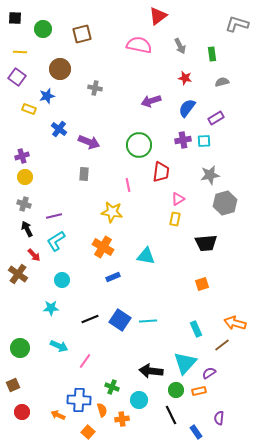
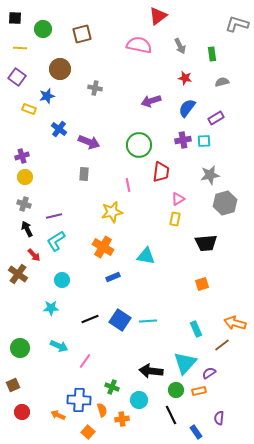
yellow line at (20, 52): moved 4 px up
yellow star at (112, 212): rotated 20 degrees counterclockwise
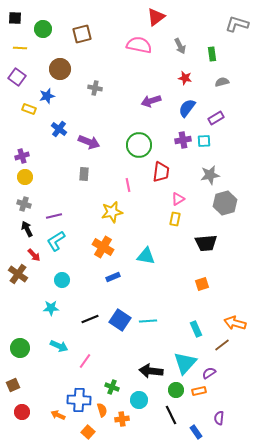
red triangle at (158, 16): moved 2 px left, 1 px down
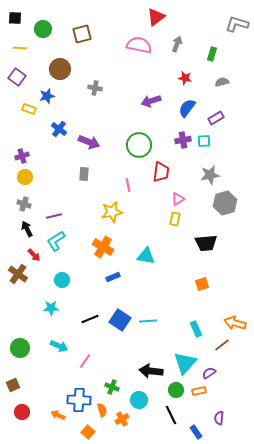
gray arrow at (180, 46): moved 3 px left, 2 px up; rotated 133 degrees counterclockwise
green rectangle at (212, 54): rotated 24 degrees clockwise
orange cross at (122, 419): rotated 24 degrees counterclockwise
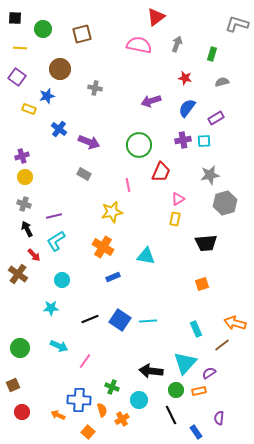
red trapezoid at (161, 172): rotated 15 degrees clockwise
gray rectangle at (84, 174): rotated 64 degrees counterclockwise
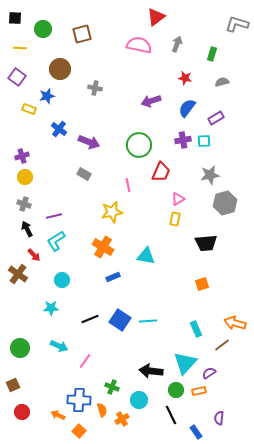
orange square at (88, 432): moved 9 px left, 1 px up
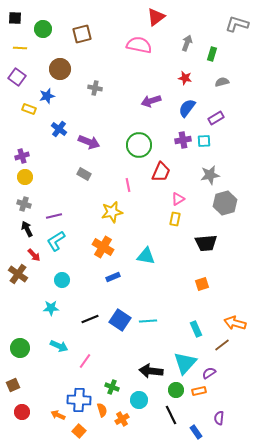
gray arrow at (177, 44): moved 10 px right, 1 px up
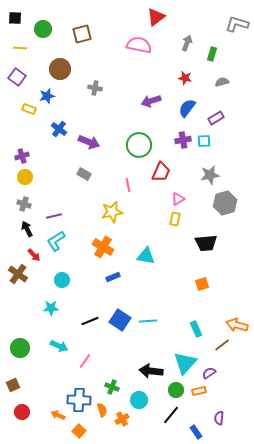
black line at (90, 319): moved 2 px down
orange arrow at (235, 323): moved 2 px right, 2 px down
black line at (171, 415): rotated 66 degrees clockwise
